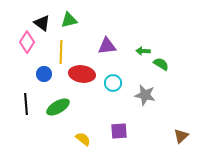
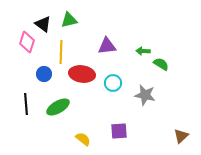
black triangle: moved 1 px right, 1 px down
pink diamond: rotated 15 degrees counterclockwise
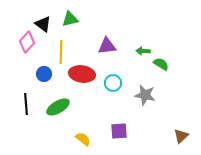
green triangle: moved 1 px right, 1 px up
pink diamond: rotated 25 degrees clockwise
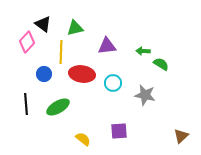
green triangle: moved 5 px right, 9 px down
